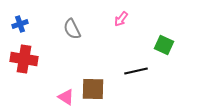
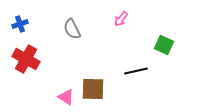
red cross: moved 2 px right; rotated 20 degrees clockwise
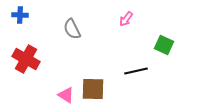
pink arrow: moved 5 px right
blue cross: moved 9 px up; rotated 21 degrees clockwise
pink triangle: moved 2 px up
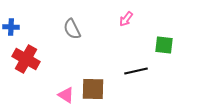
blue cross: moved 9 px left, 12 px down
green square: rotated 18 degrees counterclockwise
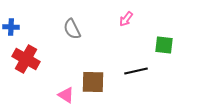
brown square: moved 7 px up
